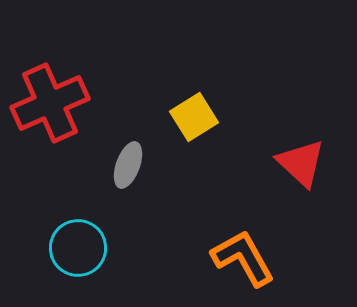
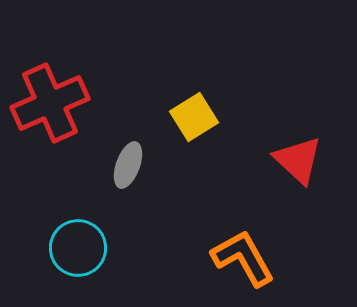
red triangle: moved 3 px left, 3 px up
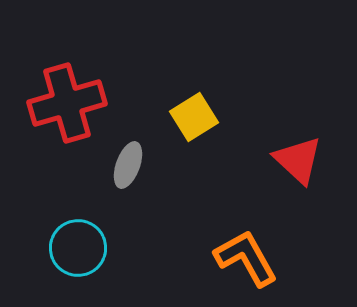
red cross: moved 17 px right; rotated 8 degrees clockwise
orange L-shape: moved 3 px right
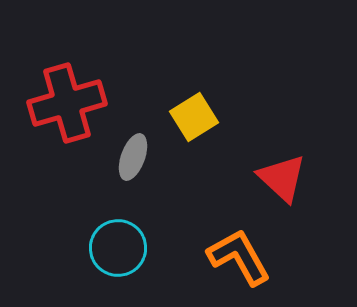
red triangle: moved 16 px left, 18 px down
gray ellipse: moved 5 px right, 8 px up
cyan circle: moved 40 px right
orange L-shape: moved 7 px left, 1 px up
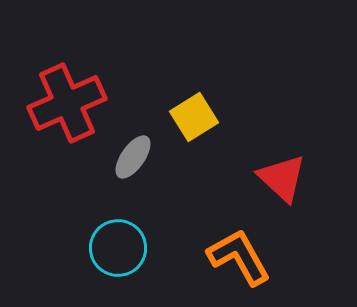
red cross: rotated 8 degrees counterclockwise
gray ellipse: rotated 15 degrees clockwise
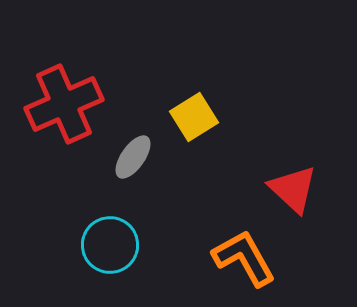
red cross: moved 3 px left, 1 px down
red triangle: moved 11 px right, 11 px down
cyan circle: moved 8 px left, 3 px up
orange L-shape: moved 5 px right, 1 px down
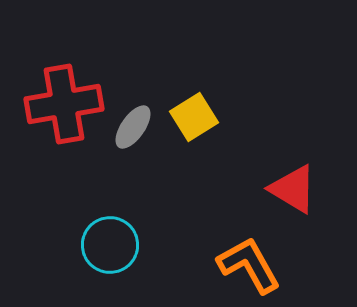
red cross: rotated 14 degrees clockwise
gray ellipse: moved 30 px up
red triangle: rotated 12 degrees counterclockwise
orange L-shape: moved 5 px right, 7 px down
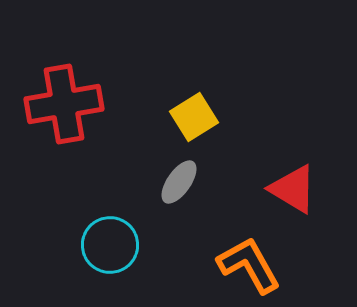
gray ellipse: moved 46 px right, 55 px down
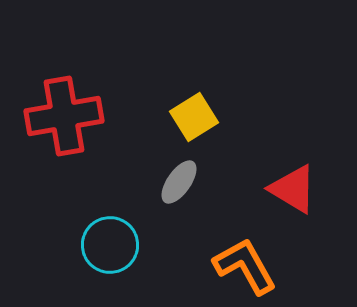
red cross: moved 12 px down
orange L-shape: moved 4 px left, 1 px down
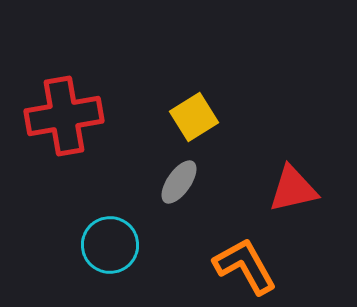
red triangle: rotated 44 degrees counterclockwise
